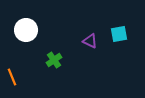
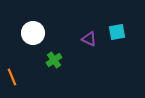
white circle: moved 7 px right, 3 px down
cyan square: moved 2 px left, 2 px up
purple triangle: moved 1 px left, 2 px up
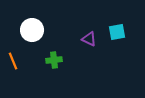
white circle: moved 1 px left, 3 px up
green cross: rotated 28 degrees clockwise
orange line: moved 1 px right, 16 px up
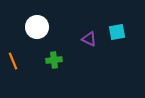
white circle: moved 5 px right, 3 px up
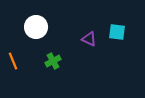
white circle: moved 1 px left
cyan square: rotated 18 degrees clockwise
green cross: moved 1 px left, 1 px down; rotated 21 degrees counterclockwise
